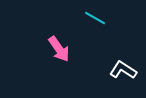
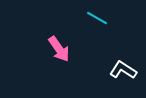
cyan line: moved 2 px right
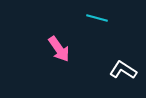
cyan line: rotated 15 degrees counterclockwise
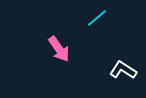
cyan line: rotated 55 degrees counterclockwise
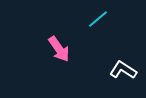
cyan line: moved 1 px right, 1 px down
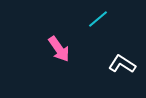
white L-shape: moved 1 px left, 6 px up
